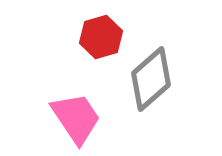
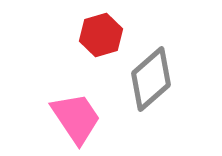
red hexagon: moved 2 px up
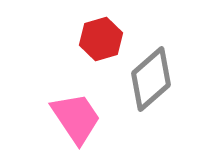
red hexagon: moved 4 px down
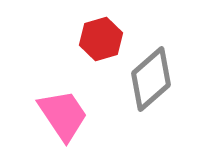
pink trapezoid: moved 13 px left, 3 px up
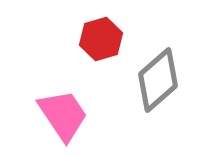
gray diamond: moved 7 px right, 1 px down
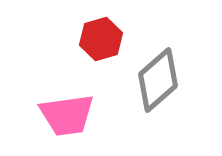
pink trapezoid: moved 4 px right; rotated 116 degrees clockwise
